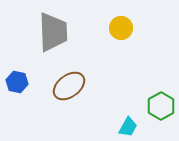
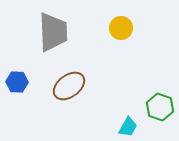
blue hexagon: rotated 10 degrees counterclockwise
green hexagon: moved 1 px left, 1 px down; rotated 12 degrees counterclockwise
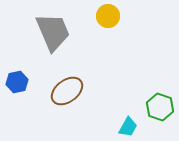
yellow circle: moved 13 px left, 12 px up
gray trapezoid: rotated 21 degrees counterclockwise
blue hexagon: rotated 15 degrees counterclockwise
brown ellipse: moved 2 px left, 5 px down
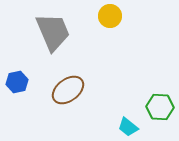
yellow circle: moved 2 px right
brown ellipse: moved 1 px right, 1 px up
green hexagon: rotated 16 degrees counterclockwise
cyan trapezoid: rotated 100 degrees clockwise
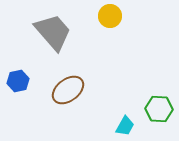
gray trapezoid: rotated 18 degrees counterclockwise
blue hexagon: moved 1 px right, 1 px up
green hexagon: moved 1 px left, 2 px down
cyan trapezoid: moved 3 px left, 1 px up; rotated 100 degrees counterclockwise
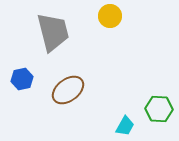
gray trapezoid: rotated 27 degrees clockwise
blue hexagon: moved 4 px right, 2 px up
